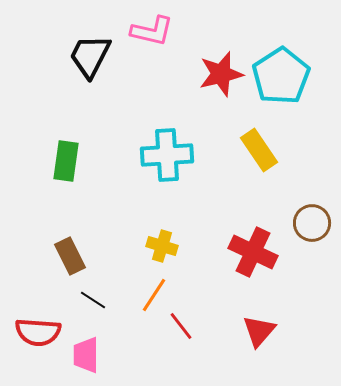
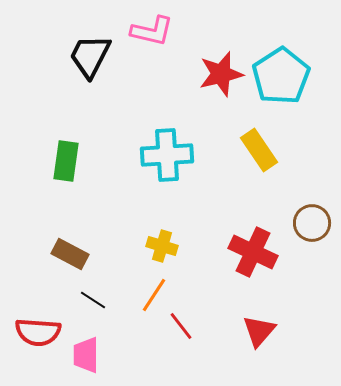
brown rectangle: moved 2 px up; rotated 36 degrees counterclockwise
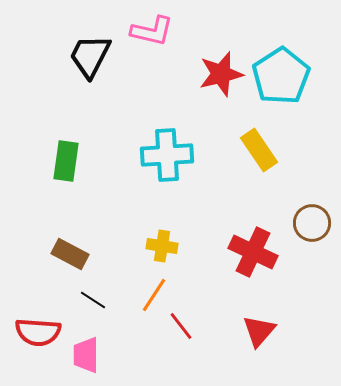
yellow cross: rotated 8 degrees counterclockwise
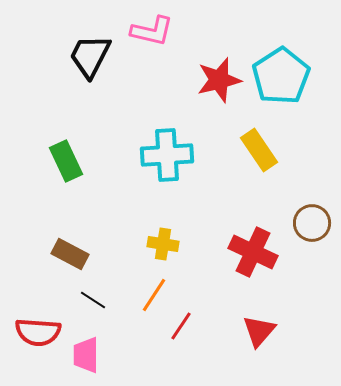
red star: moved 2 px left, 6 px down
green rectangle: rotated 33 degrees counterclockwise
yellow cross: moved 1 px right, 2 px up
red line: rotated 72 degrees clockwise
